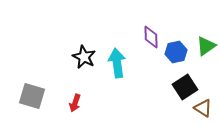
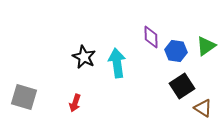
blue hexagon: moved 1 px up; rotated 20 degrees clockwise
black square: moved 3 px left, 1 px up
gray square: moved 8 px left, 1 px down
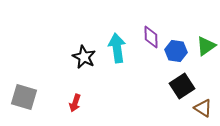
cyan arrow: moved 15 px up
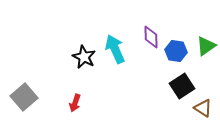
cyan arrow: moved 2 px left, 1 px down; rotated 16 degrees counterclockwise
gray square: rotated 32 degrees clockwise
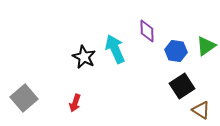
purple diamond: moved 4 px left, 6 px up
gray square: moved 1 px down
brown triangle: moved 2 px left, 2 px down
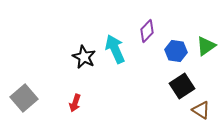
purple diamond: rotated 45 degrees clockwise
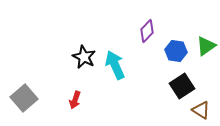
cyan arrow: moved 16 px down
red arrow: moved 3 px up
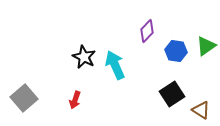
black square: moved 10 px left, 8 px down
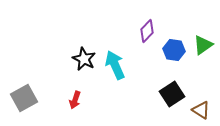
green triangle: moved 3 px left, 1 px up
blue hexagon: moved 2 px left, 1 px up
black star: moved 2 px down
gray square: rotated 12 degrees clockwise
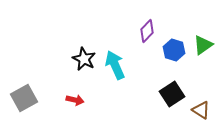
blue hexagon: rotated 10 degrees clockwise
red arrow: rotated 96 degrees counterclockwise
